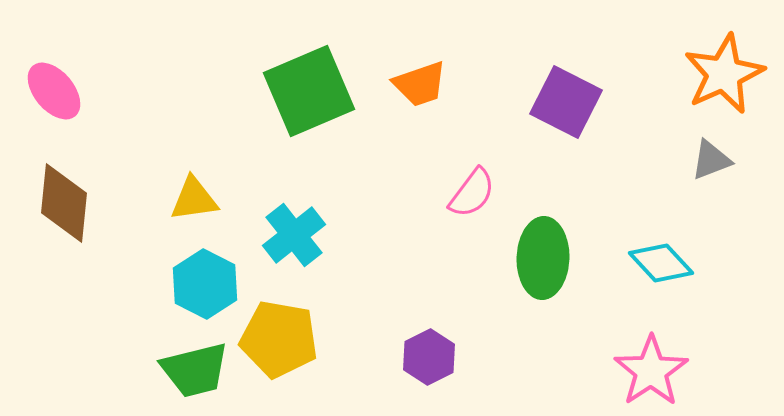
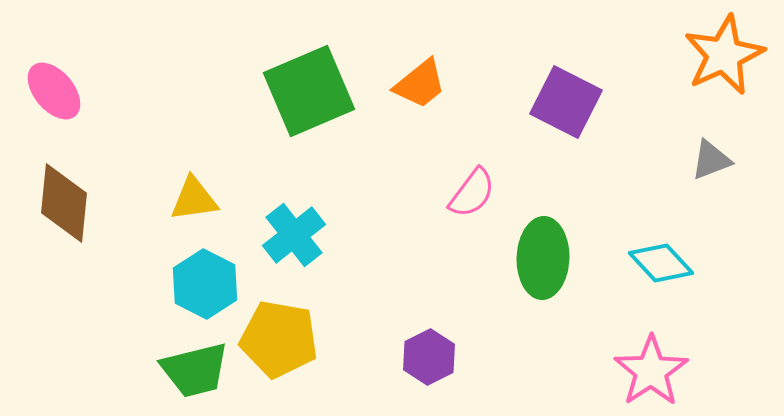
orange star: moved 19 px up
orange trapezoid: rotated 20 degrees counterclockwise
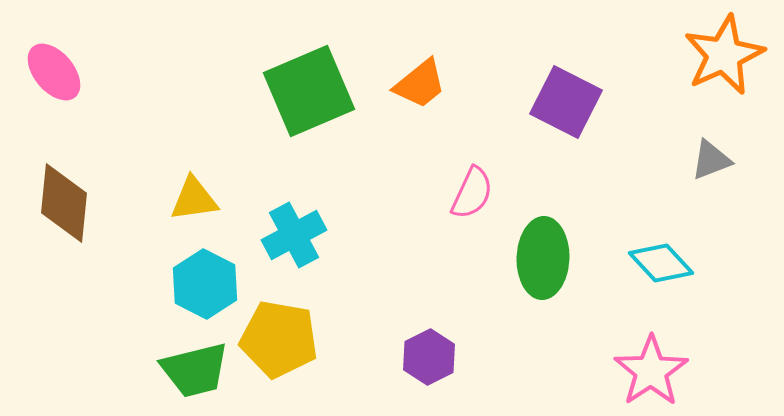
pink ellipse: moved 19 px up
pink semicircle: rotated 12 degrees counterclockwise
cyan cross: rotated 10 degrees clockwise
